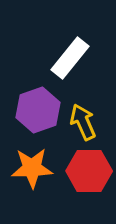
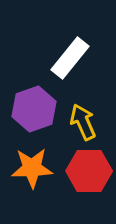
purple hexagon: moved 4 px left, 1 px up
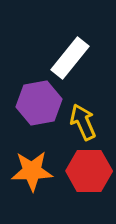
purple hexagon: moved 5 px right, 6 px up; rotated 9 degrees clockwise
orange star: moved 3 px down
